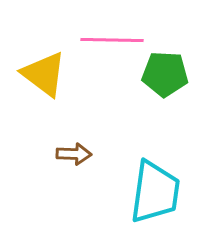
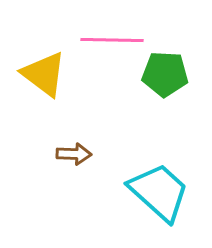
cyan trapezoid: moved 4 px right; rotated 56 degrees counterclockwise
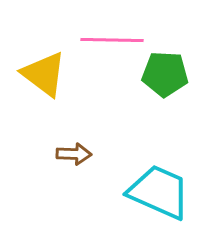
cyan trapezoid: rotated 18 degrees counterclockwise
